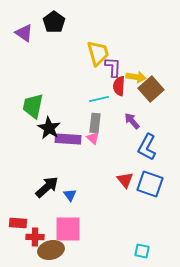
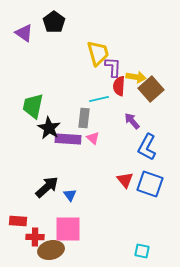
gray rectangle: moved 11 px left, 5 px up
red rectangle: moved 2 px up
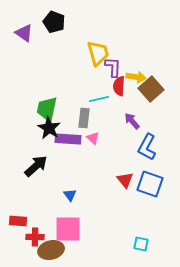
black pentagon: rotated 15 degrees counterclockwise
green trapezoid: moved 14 px right, 3 px down
black arrow: moved 11 px left, 21 px up
cyan square: moved 1 px left, 7 px up
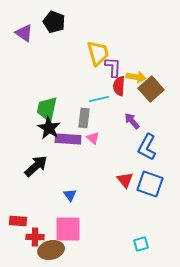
cyan square: rotated 28 degrees counterclockwise
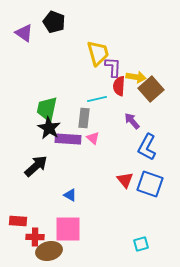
cyan line: moved 2 px left
blue triangle: rotated 24 degrees counterclockwise
brown ellipse: moved 2 px left, 1 px down
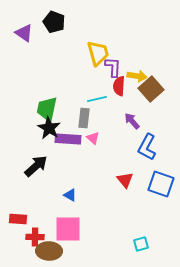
yellow arrow: moved 1 px right, 1 px up
blue square: moved 11 px right
red rectangle: moved 2 px up
brown ellipse: rotated 15 degrees clockwise
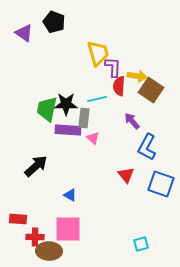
brown square: moved 1 px down; rotated 15 degrees counterclockwise
black star: moved 17 px right, 24 px up; rotated 30 degrees counterclockwise
purple rectangle: moved 9 px up
red triangle: moved 1 px right, 5 px up
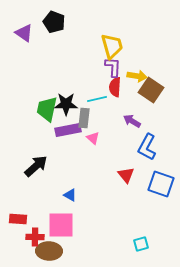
yellow trapezoid: moved 14 px right, 7 px up
red semicircle: moved 4 px left, 1 px down
purple arrow: rotated 18 degrees counterclockwise
purple rectangle: rotated 15 degrees counterclockwise
pink square: moved 7 px left, 4 px up
